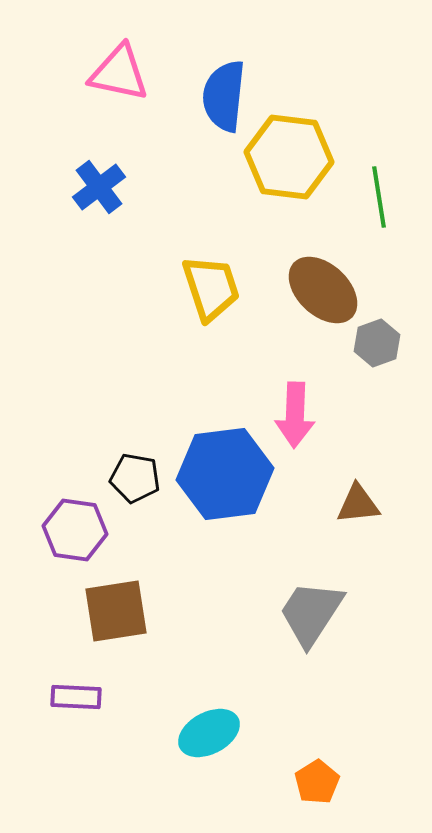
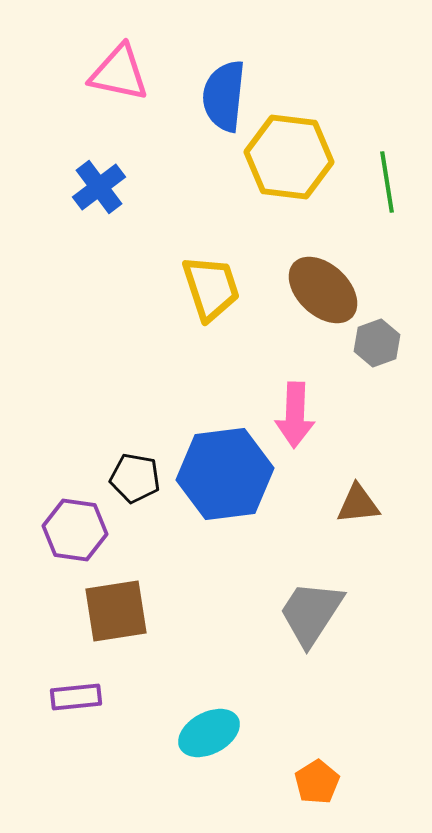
green line: moved 8 px right, 15 px up
purple rectangle: rotated 9 degrees counterclockwise
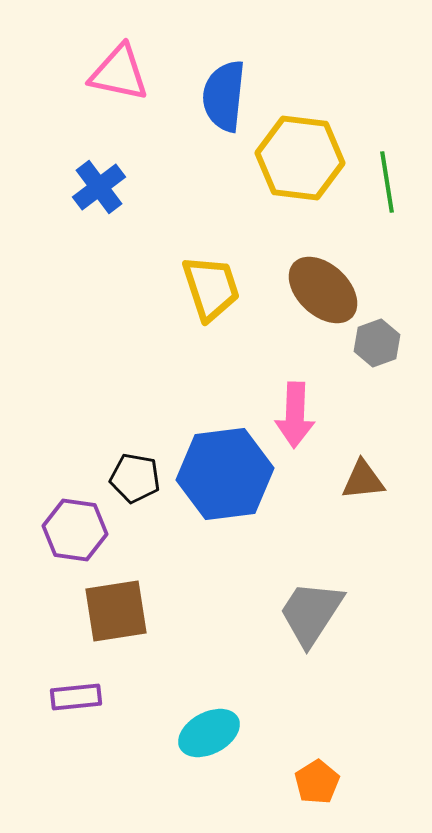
yellow hexagon: moved 11 px right, 1 px down
brown triangle: moved 5 px right, 24 px up
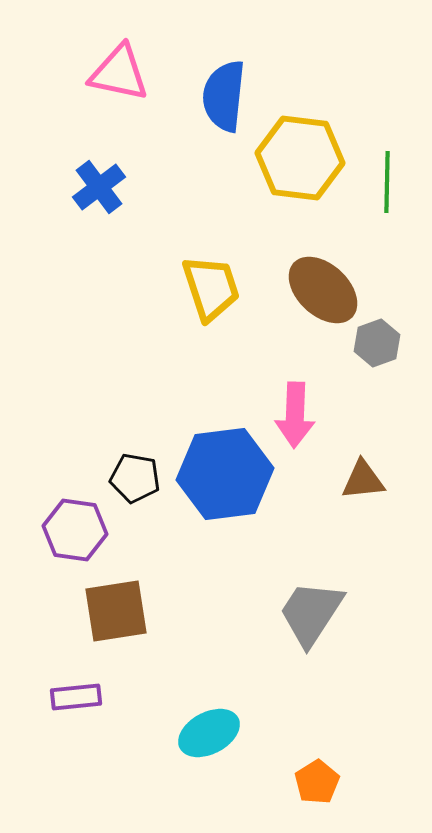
green line: rotated 10 degrees clockwise
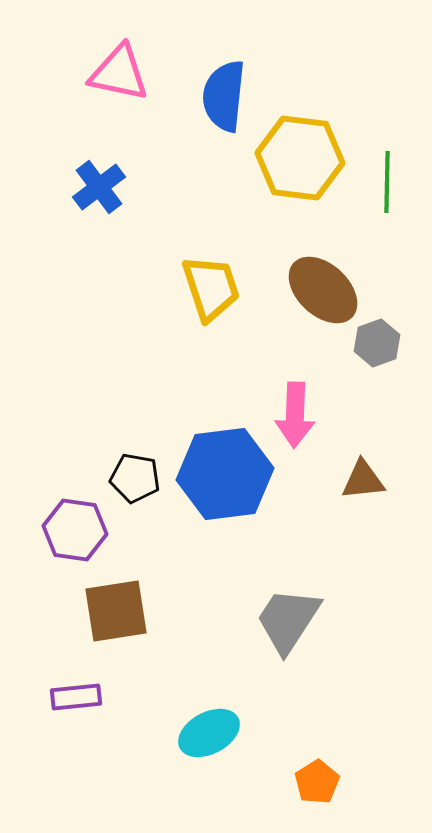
gray trapezoid: moved 23 px left, 7 px down
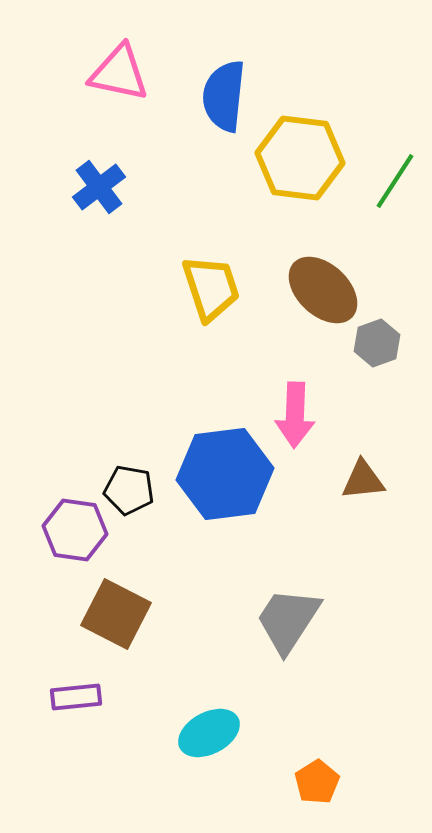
green line: moved 8 px right, 1 px up; rotated 32 degrees clockwise
black pentagon: moved 6 px left, 12 px down
brown square: moved 3 px down; rotated 36 degrees clockwise
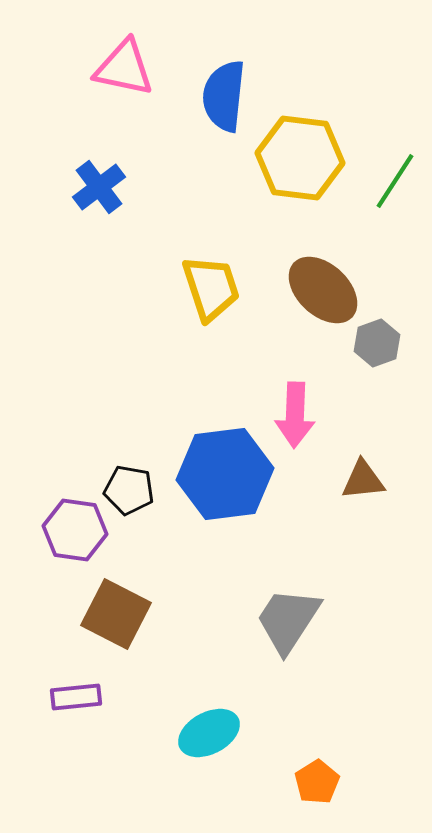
pink triangle: moved 5 px right, 5 px up
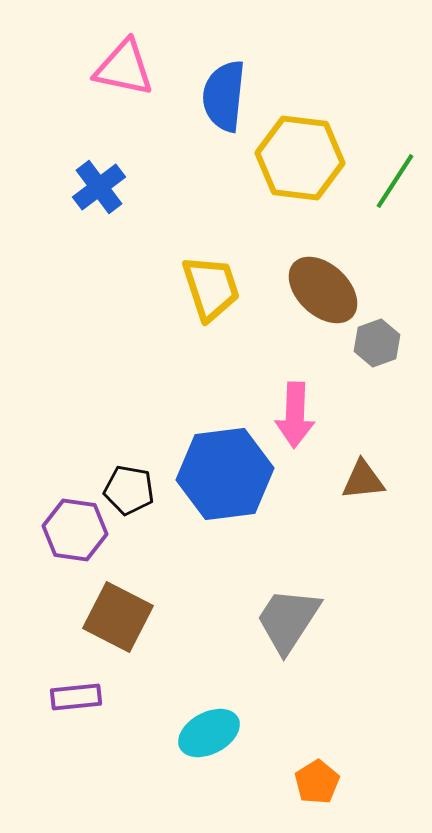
brown square: moved 2 px right, 3 px down
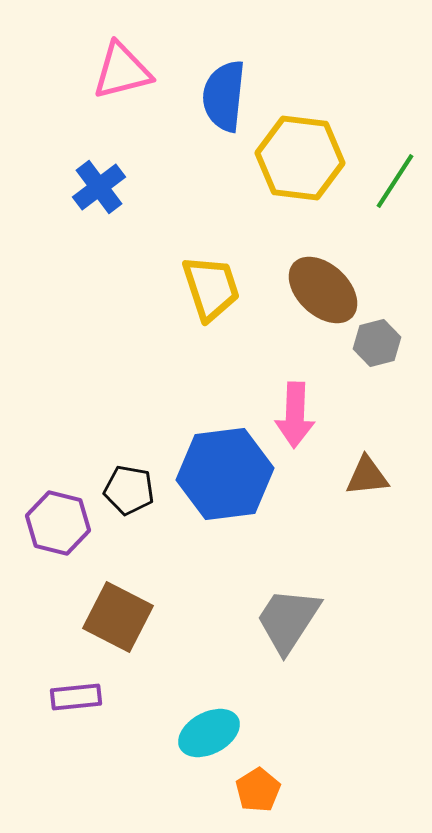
pink triangle: moved 2 px left, 3 px down; rotated 26 degrees counterclockwise
gray hexagon: rotated 6 degrees clockwise
brown triangle: moved 4 px right, 4 px up
purple hexagon: moved 17 px left, 7 px up; rotated 6 degrees clockwise
orange pentagon: moved 59 px left, 8 px down
